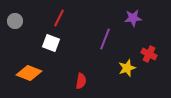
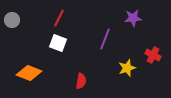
gray circle: moved 3 px left, 1 px up
white square: moved 7 px right
red cross: moved 4 px right, 1 px down
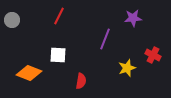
red line: moved 2 px up
white square: moved 12 px down; rotated 18 degrees counterclockwise
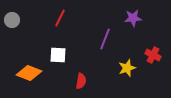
red line: moved 1 px right, 2 px down
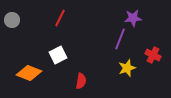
purple line: moved 15 px right
white square: rotated 30 degrees counterclockwise
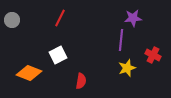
purple line: moved 1 px right, 1 px down; rotated 15 degrees counterclockwise
